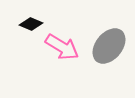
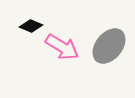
black diamond: moved 2 px down
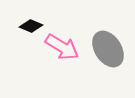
gray ellipse: moved 1 px left, 3 px down; rotated 72 degrees counterclockwise
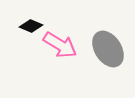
pink arrow: moved 2 px left, 2 px up
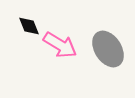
black diamond: moved 2 px left; rotated 45 degrees clockwise
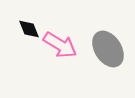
black diamond: moved 3 px down
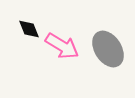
pink arrow: moved 2 px right, 1 px down
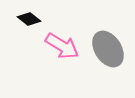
black diamond: moved 10 px up; rotated 30 degrees counterclockwise
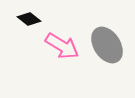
gray ellipse: moved 1 px left, 4 px up
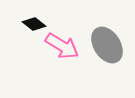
black diamond: moved 5 px right, 5 px down
